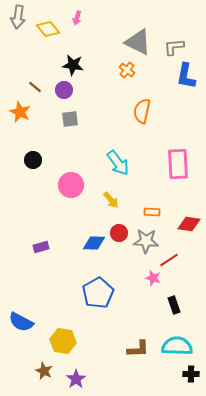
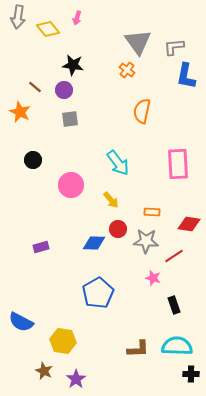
gray triangle: rotated 28 degrees clockwise
red circle: moved 1 px left, 4 px up
red line: moved 5 px right, 4 px up
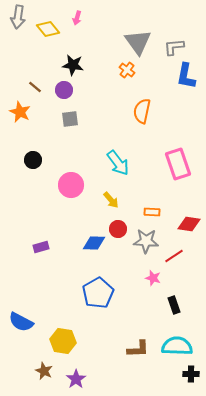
pink rectangle: rotated 16 degrees counterclockwise
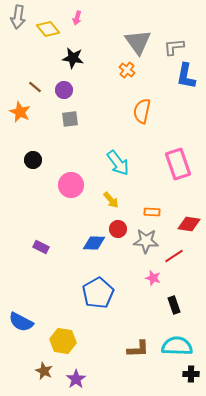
black star: moved 7 px up
purple rectangle: rotated 42 degrees clockwise
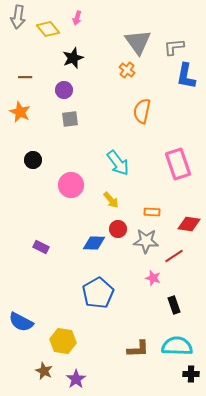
black star: rotated 30 degrees counterclockwise
brown line: moved 10 px left, 10 px up; rotated 40 degrees counterclockwise
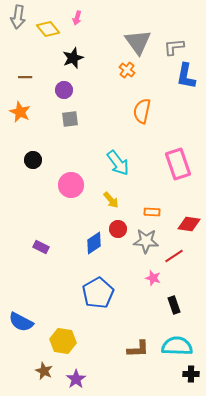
blue diamond: rotated 35 degrees counterclockwise
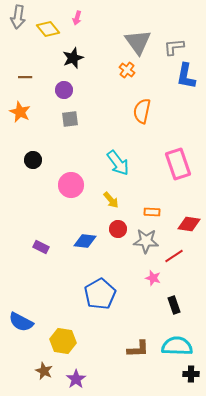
blue diamond: moved 9 px left, 2 px up; rotated 40 degrees clockwise
blue pentagon: moved 2 px right, 1 px down
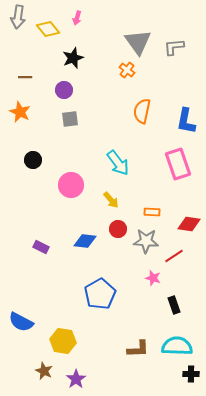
blue L-shape: moved 45 px down
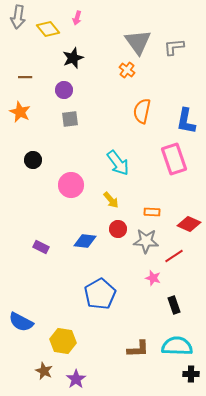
pink rectangle: moved 4 px left, 5 px up
red diamond: rotated 15 degrees clockwise
